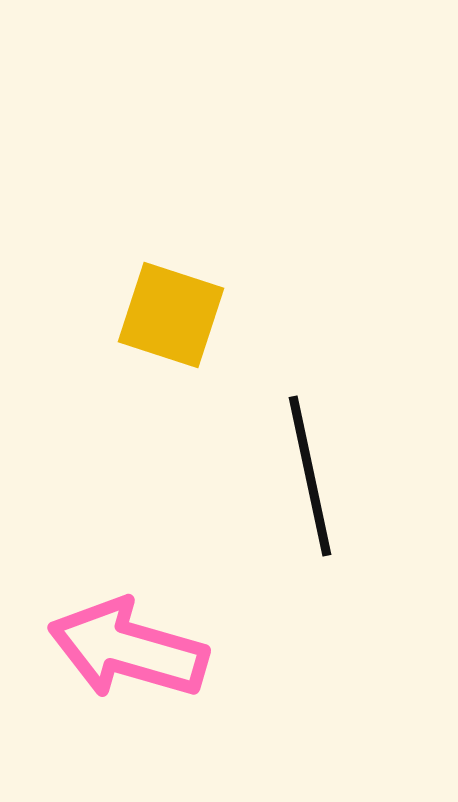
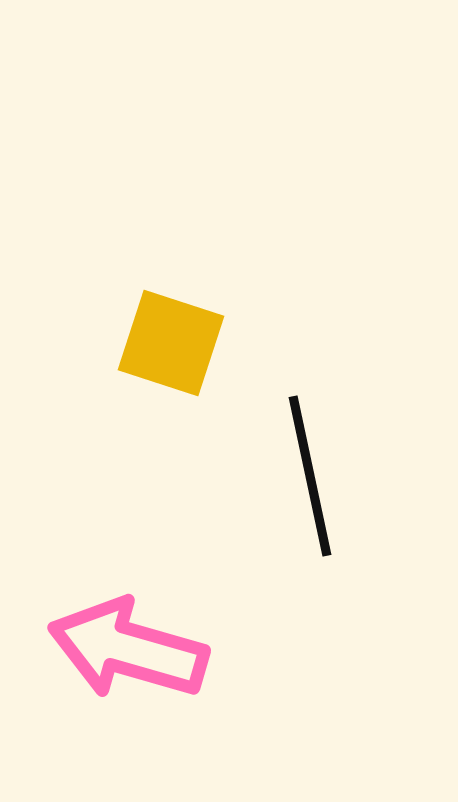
yellow square: moved 28 px down
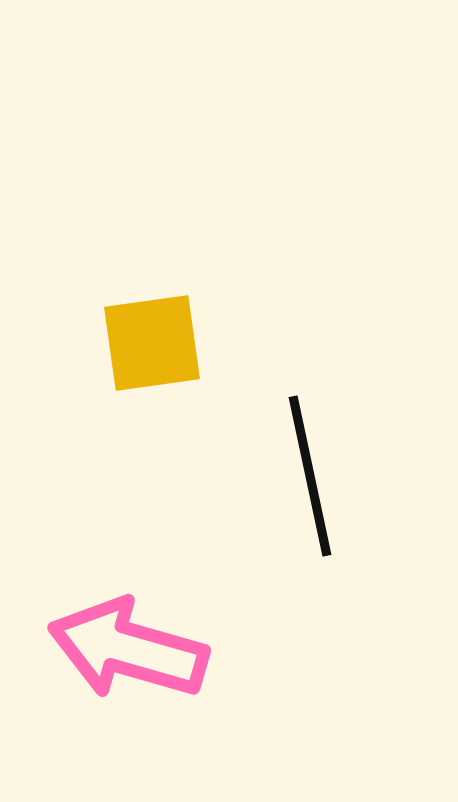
yellow square: moved 19 px left; rotated 26 degrees counterclockwise
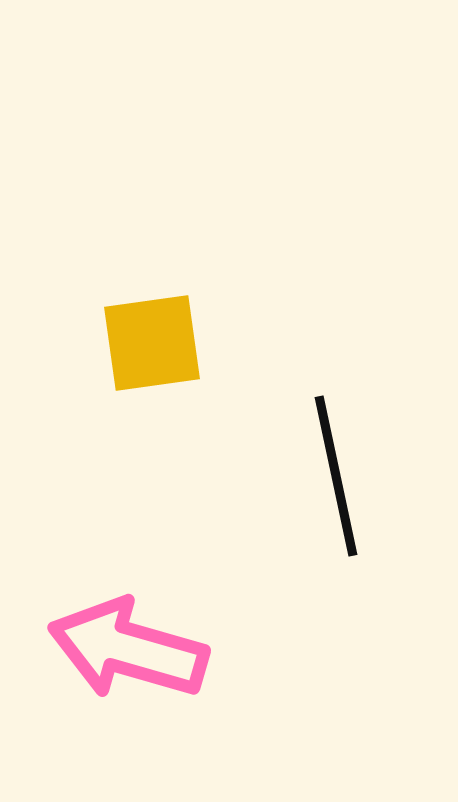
black line: moved 26 px right
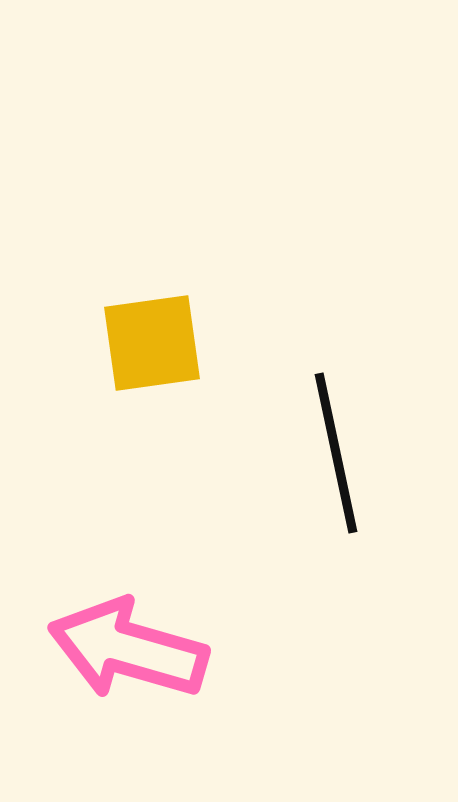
black line: moved 23 px up
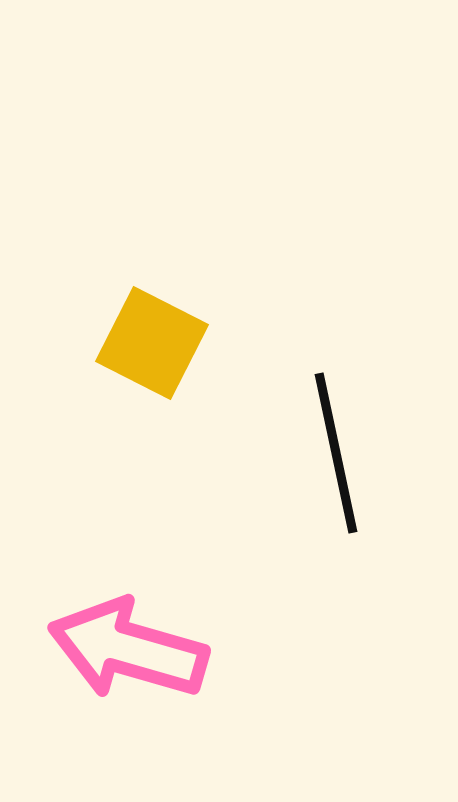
yellow square: rotated 35 degrees clockwise
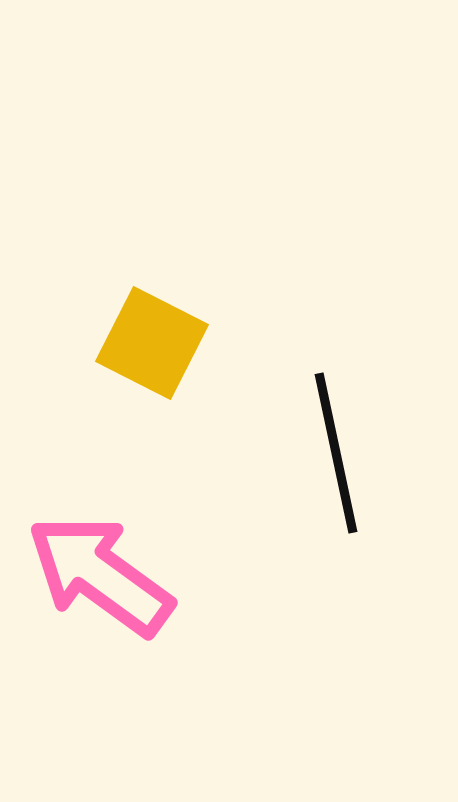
pink arrow: moved 28 px left, 74 px up; rotated 20 degrees clockwise
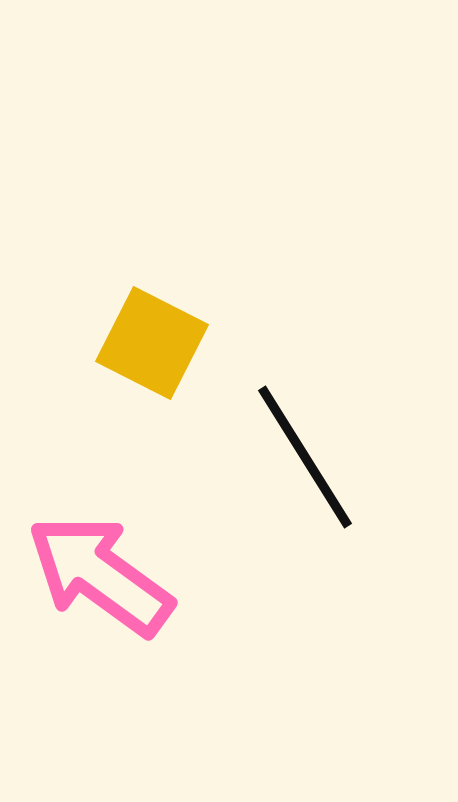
black line: moved 31 px left, 4 px down; rotated 20 degrees counterclockwise
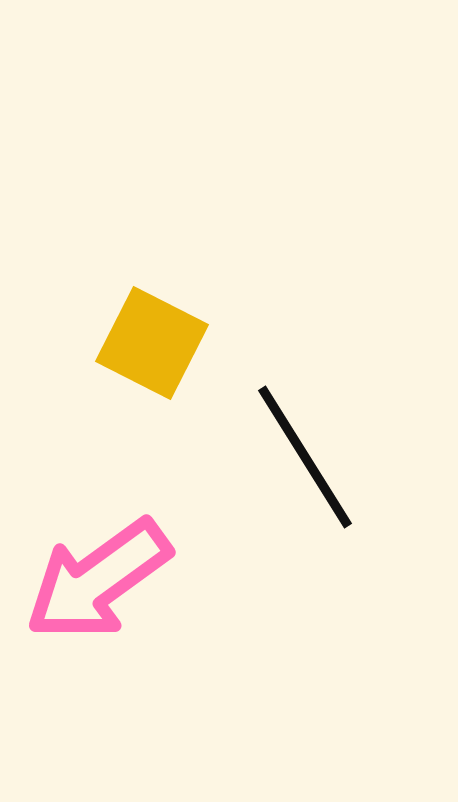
pink arrow: moved 2 px left, 5 px down; rotated 72 degrees counterclockwise
